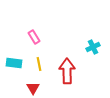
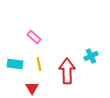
pink rectangle: rotated 16 degrees counterclockwise
cyan cross: moved 2 px left, 9 px down
cyan rectangle: moved 1 px right, 1 px down
red triangle: moved 1 px left
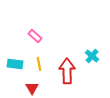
pink rectangle: moved 1 px right, 1 px up
cyan cross: moved 1 px right; rotated 24 degrees counterclockwise
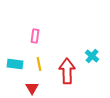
pink rectangle: rotated 56 degrees clockwise
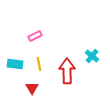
pink rectangle: rotated 56 degrees clockwise
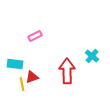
yellow line: moved 17 px left, 20 px down
red triangle: moved 11 px up; rotated 40 degrees clockwise
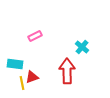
cyan cross: moved 10 px left, 9 px up
yellow line: moved 1 px up
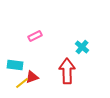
cyan rectangle: moved 1 px down
yellow line: rotated 64 degrees clockwise
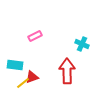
cyan cross: moved 3 px up; rotated 16 degrees counterclockwise
yellow line: moved 1 px right
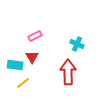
cyan cross: moved 5 px left
red arrow: moved 1 px right, 1 px down
red triangle: moved 20 px up; rotated 40 degrees counterclockwise
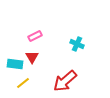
cyan rectangle: moved 1 px up
red arrow: moved 3 px left, 9 px down; rotated 130 degrees counterclockwise
